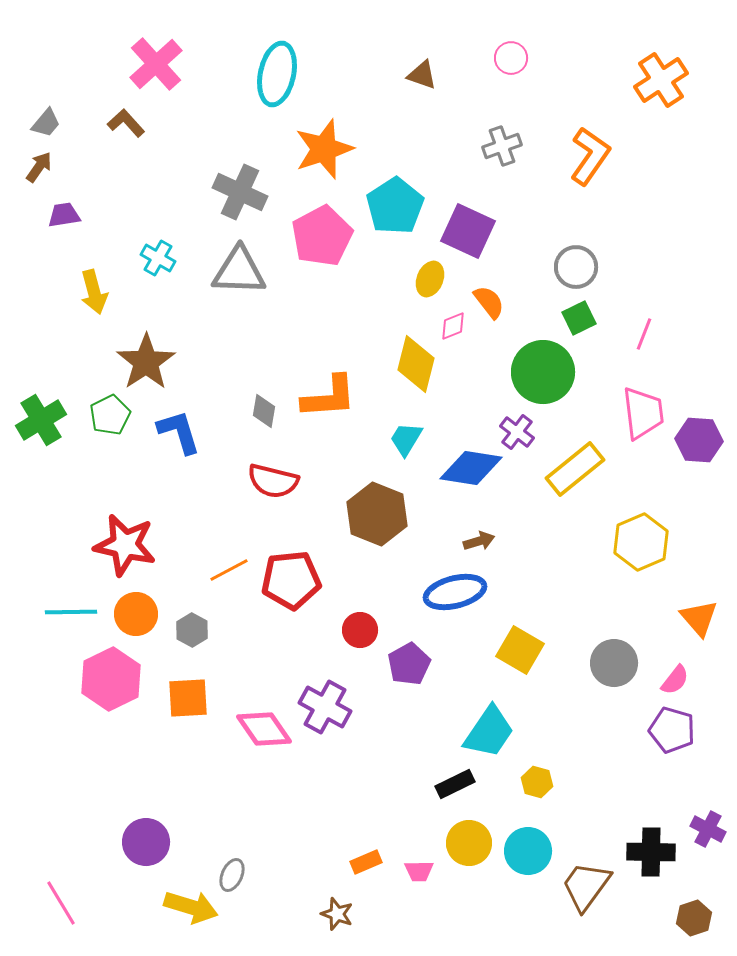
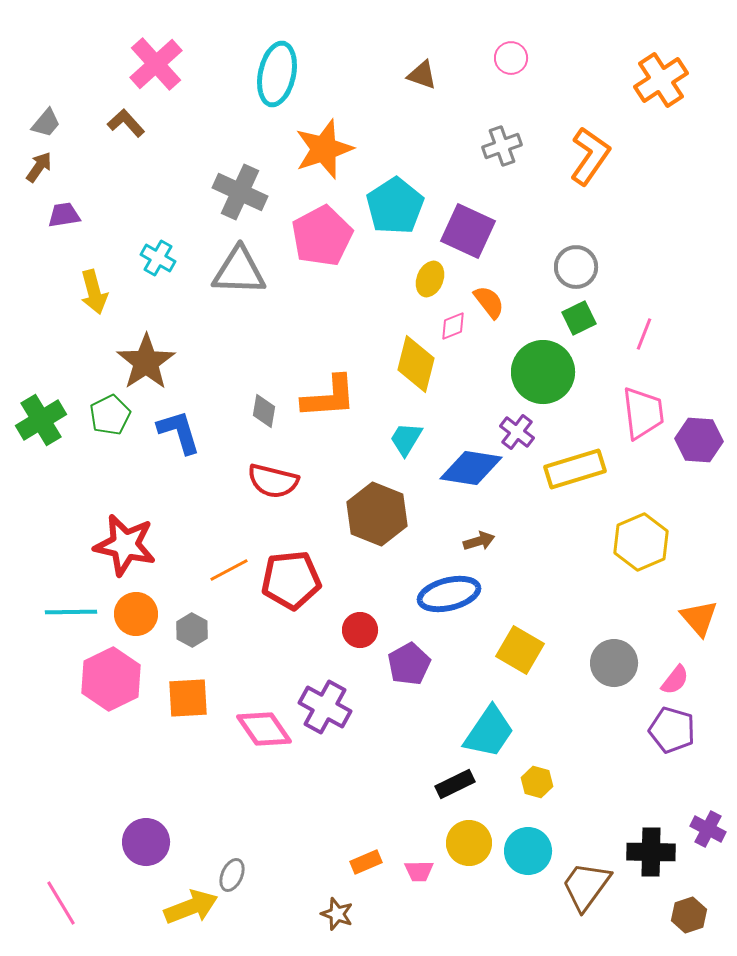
yellow rectangle at (575, 469): rotated 22 degrees clockwise
blue ellipse at (455, 592): moved 6 px left, 2 px down
yellow arrow at (191, 907): rotated 38 degrees counterclockwise
brown hexagon at (694, 918): moved 5 px left, 3 px up
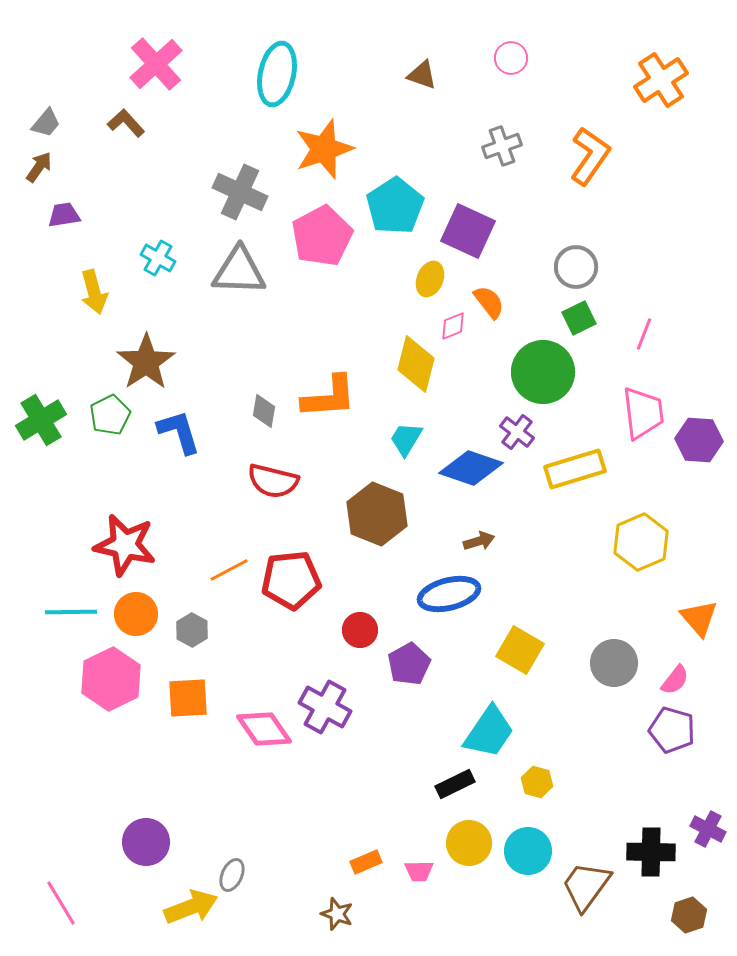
blue diamond at (471, 468): rotated 10 degrees clockwise
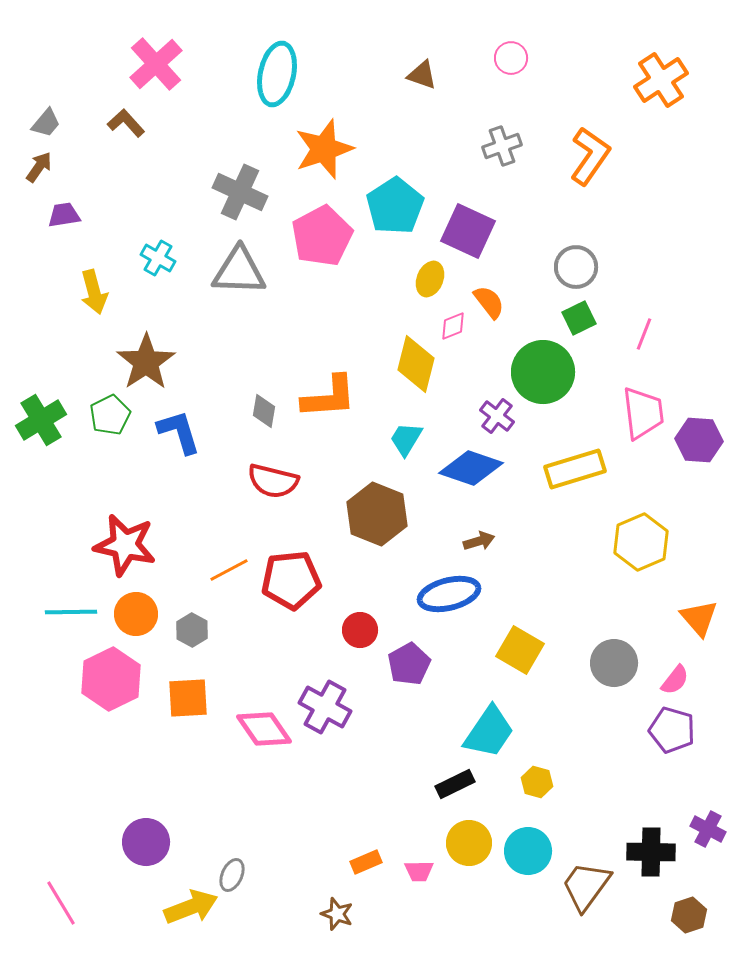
purple cross at (517, 432): moved 20 px left, 16 px up
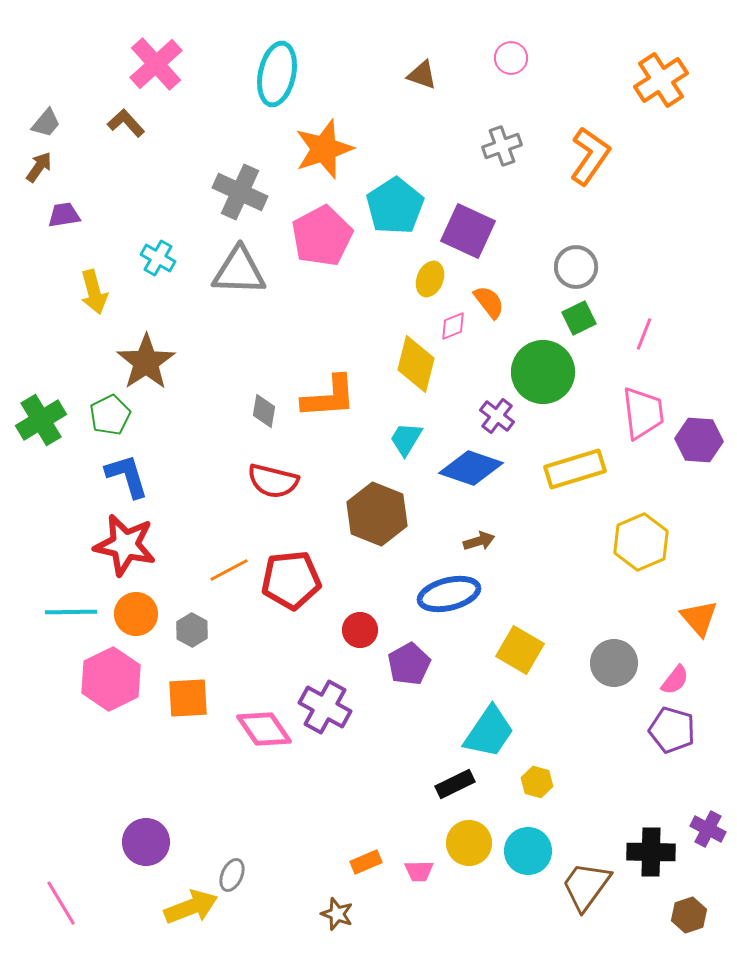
blue L-shape at (179, 432): moved 52 px left, 44 px down
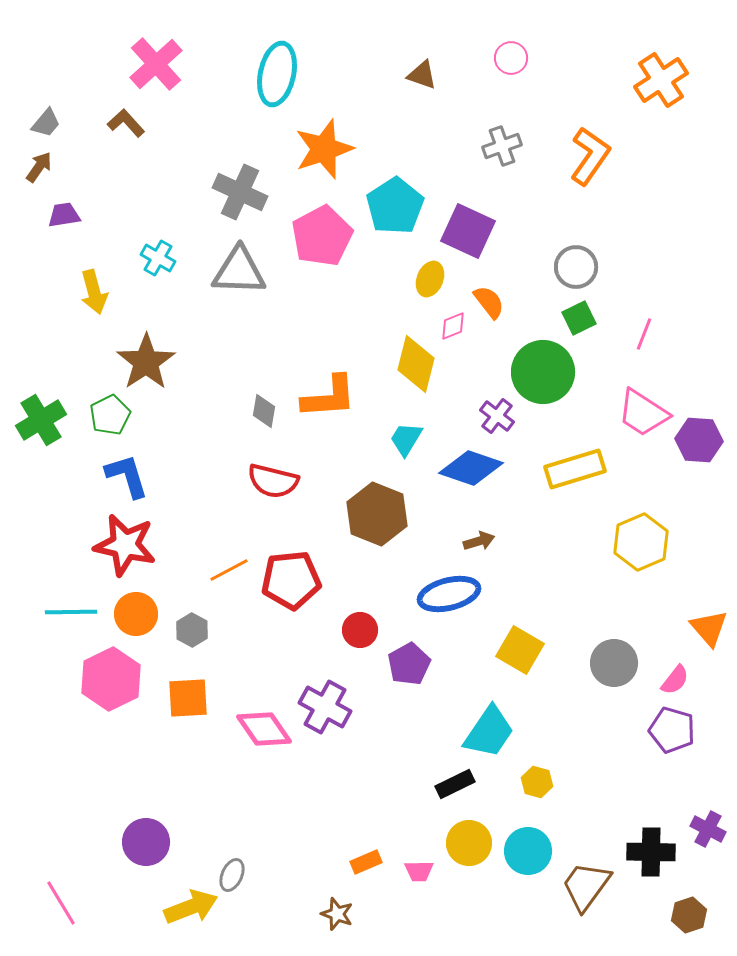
pink trapezoid at (643, 413): rotated 130 degrees clockwise
orange triangle at (699, 618): moved 10 px right, 10 px down
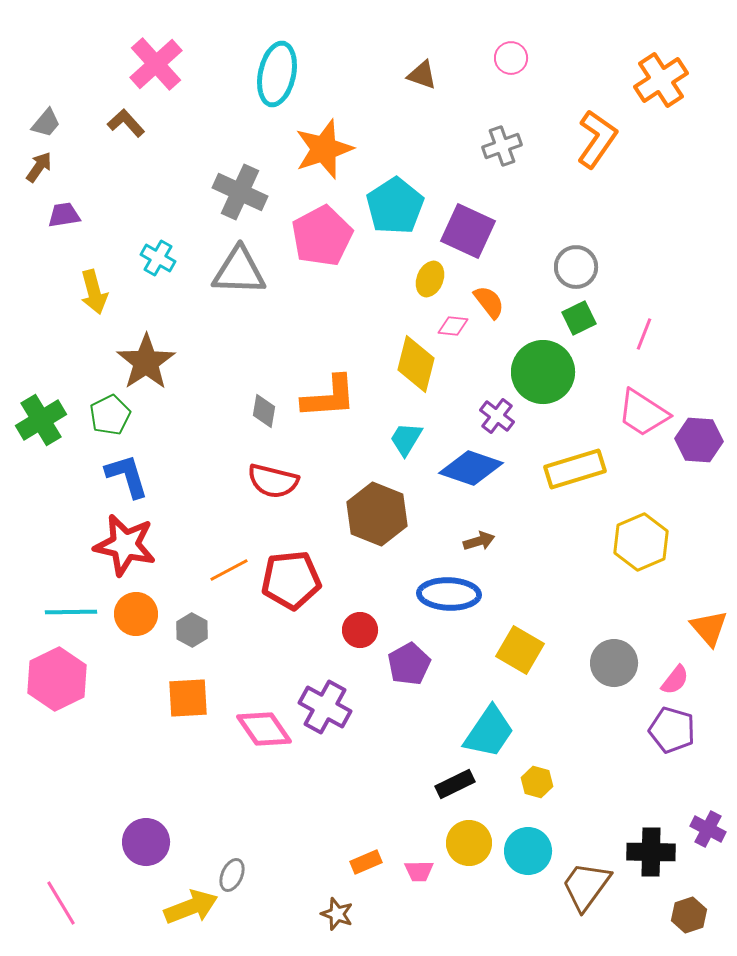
orange L-shape at (590, 156): moved 7 px right, 17 px up
pink diamond at (453, 326): rotated 28 degrees clockwise
blue ellipse at (449, 594): rotated 16 degrees clockwise
pink hexagon at (111, 679): moved 54 px left
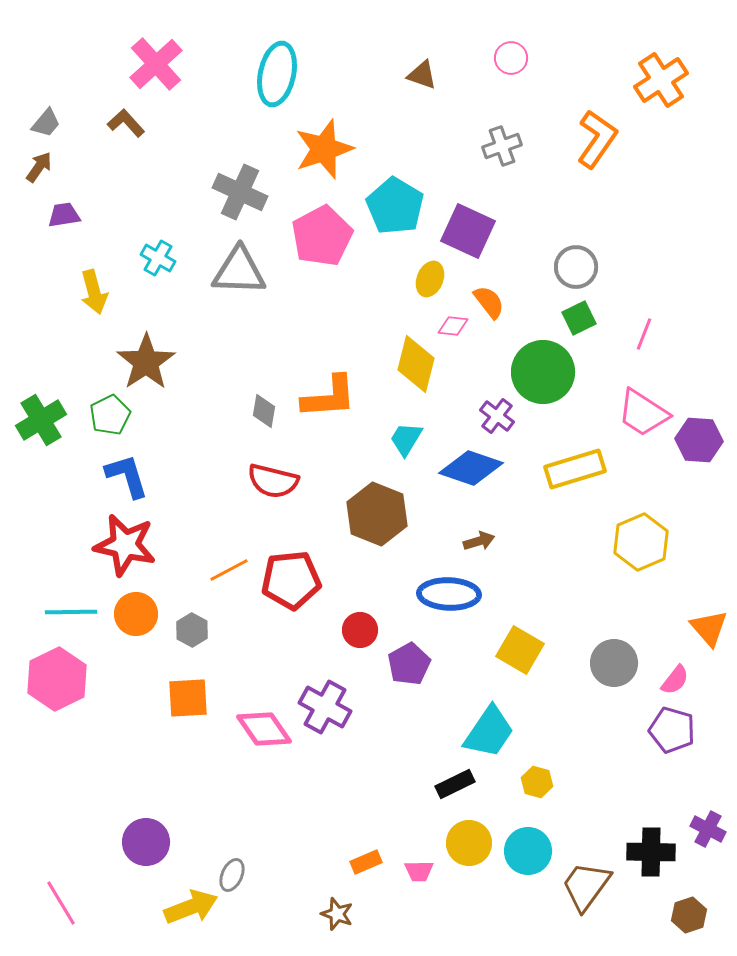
cyan pentagon at (395, 206): rotated 8 degrees counterclockwise
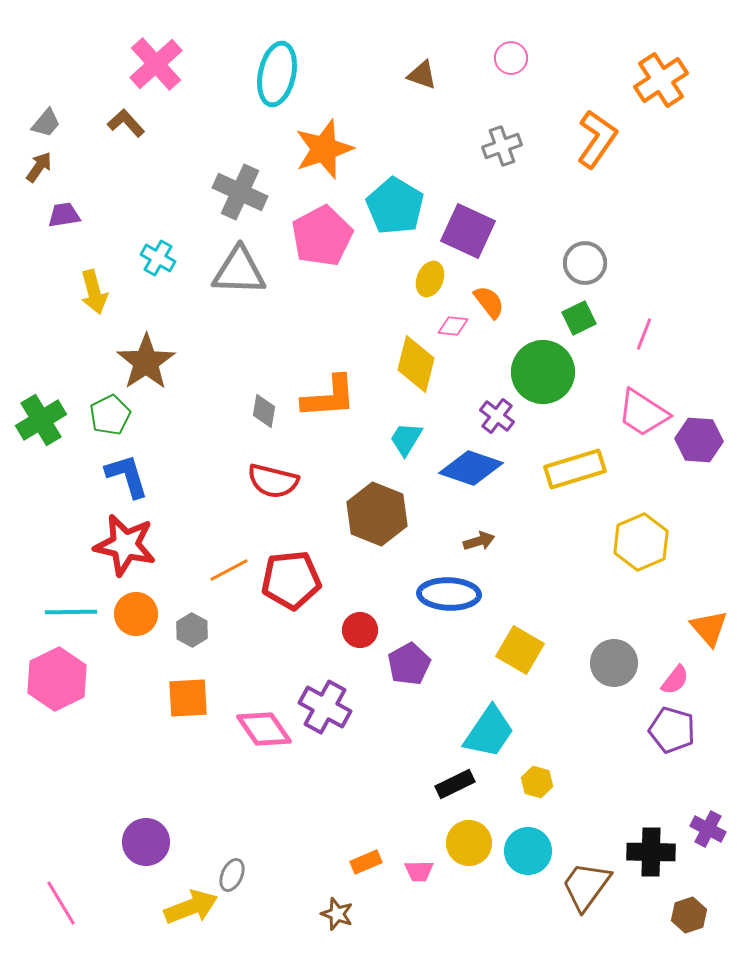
gray circle at (576, 267): moved 9 px right, 4 px up
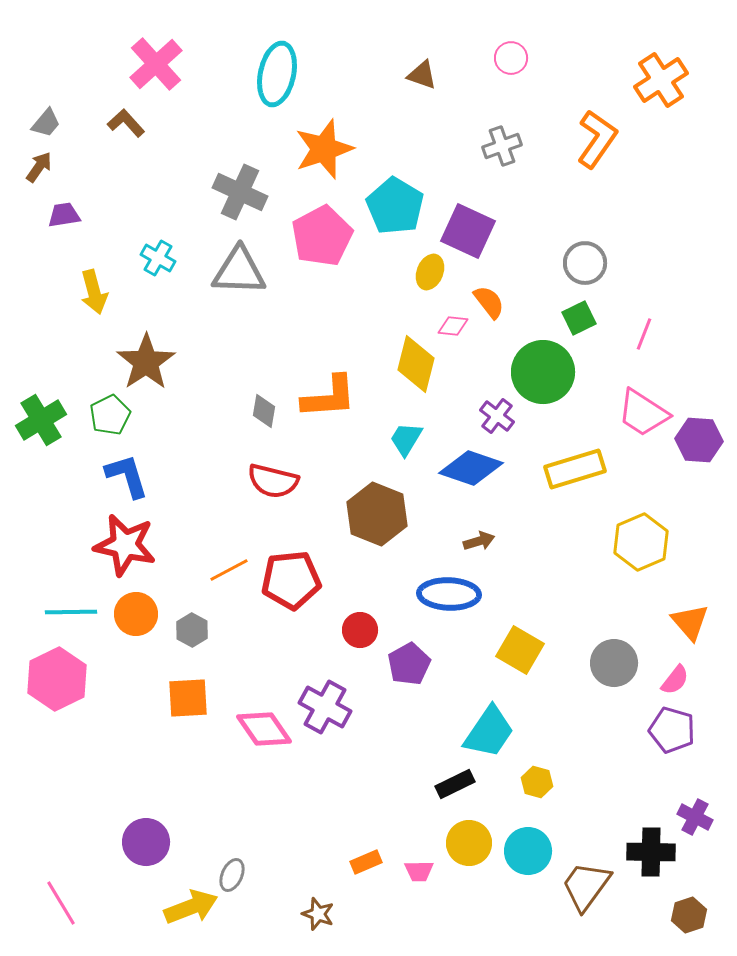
yellow ellipse at (430, 279): moved 7 px up
orange triangle at (709, 628): moved 19 px left, 6 px up
purple cross at (708, 829): moved 13 px left, 12 px up
brown star at (337, 914): moved 19 px left
